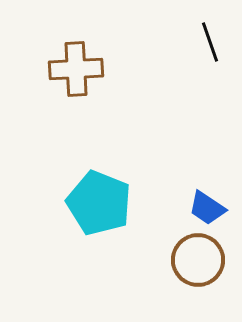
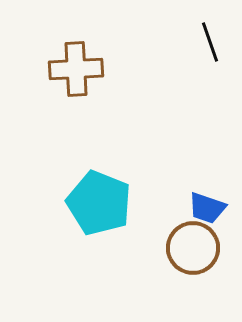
blue trapezoid: rotated 15 degrees counterclockwise
brown circle: moved 5 px left, 12 px up
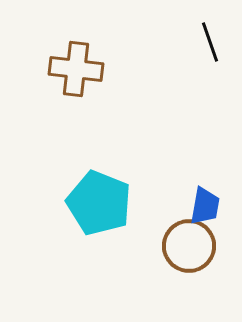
brown cross: rotated 10 degrees clockwise
blue trapezoid: moved 2 px left, 2 px up; rotated 99 degrees counterclockwise
brown circle: moved 4 px left, 2 px up
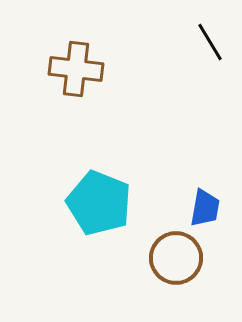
black line: rotated 12 degrees counterclockwise
blue trapezoid: moved 2 px down
brown circle: moved 13 px left, 12 px down
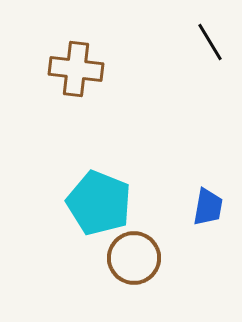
blue trapezoid: moved 3 px right, 1 px up
brown circle: moved 42 px left
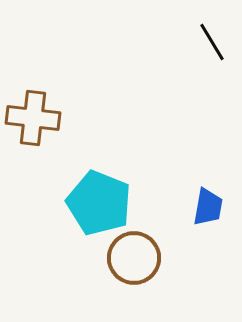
black line: moved 2 px right
brown cross: moved 43 px left, 49 px down
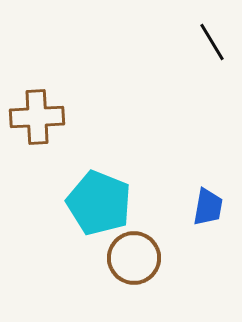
brown cross: moved 4 px right, 1 px up; rotated 10 degrees counterclockwise
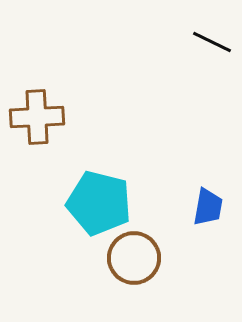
black line: rotated 33 degrees counterclockwise
cyan pentagon: rotated 8 degrees counterclockwise
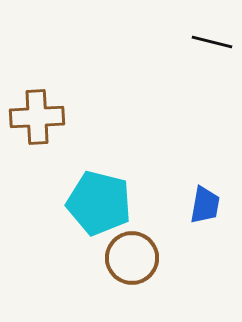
black line: rotated 12 degrees counterclockwise
blue trapezoid: moved 3 px left, 2 px up
brown circle: moved 2 px left
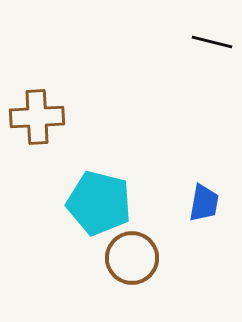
blue trapezoid: moved 1 px left, 2 px up
